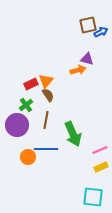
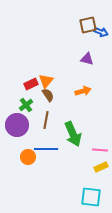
blue arrow: rotated 48 degrees clockwise
orange arrow: moved 5 px right, 21 px down
pink line: rotated 28 degrees clockwise
cyan square: moved 2 px left
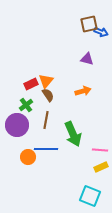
brown square: moved 1 px right, 1 px up
cyan square: moved 1 px left, 1 px up; rotated 15 degrees clockwise
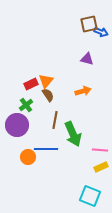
brown line: moved 9 px right
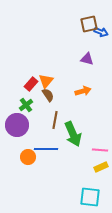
red rectangle: rotated 24 degrees counterclockwise
cyan square: moved 1 px down; rotated 15 degrees counterclockwise
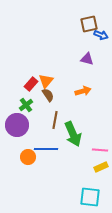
blue arrow: moved 3 px down
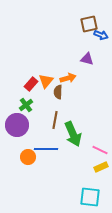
orange arrow: moved 15 px left, 13 px up
brown semicircle: moved 10 px right, 3 px up; rotated 144 degrees counterclockwise
pink line: rotated 21 degrees clockwise
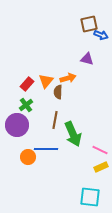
red rectangle: moved 4 px left
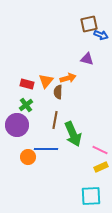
red rectangle: rotated 64 degrees clockwise
cyan square: moved 1 px right, 1 px up; rotated 10 degrees counterclockwise
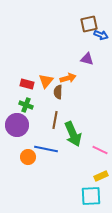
green cross: rotated 32 degrees counterclockwise
blue line: rotated 10 degrees clockwise
yellow rectangle: moved 9 px down
